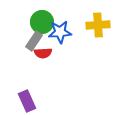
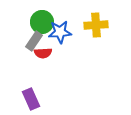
yellow cross: moved 2 px left
purple rectangle: moved 4 px right, 2 px up
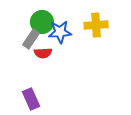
gray rectangle: moved 3 px left, 2 px up
